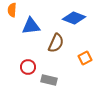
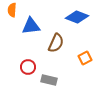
blue diamond: moved 3 px right, 1 px up
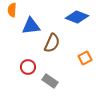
brown semicircle: moved 4 px left
gray rectangle: moved 1 px right, 1 px down; rotated 21 degrees clockwise
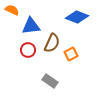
orange semicircle: rotated 112 degrees clockwise
orange square: moved 14 px left, 4 px up
red circle: moved 17 px up
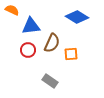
blue diamond: rotated 10 degrees clockwise
orange square: rotated 24 degrees clockwise
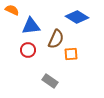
brown semicircle: moved 4 px right, 4 px up
